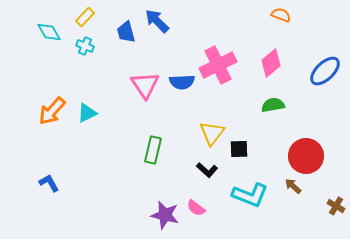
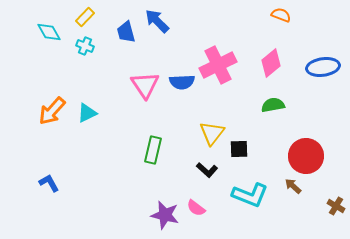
blue ellipse: moved 2 px left, 4 px up; rotated 36 degrees clockwise
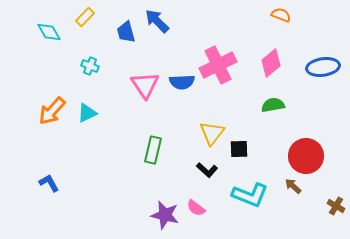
cyan cross: moved 5 px right, 20 px down
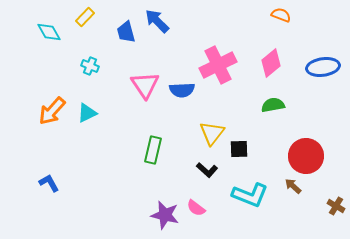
blue semicircle: moved 8 px down
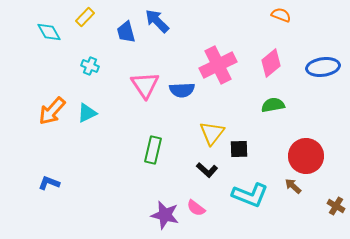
blue L-shape: rotated 40 degrees counterclockwise
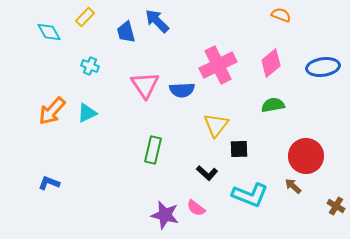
yellow triangle: moved 4 px right, 8 px up
black L-shape: moved 3 px down
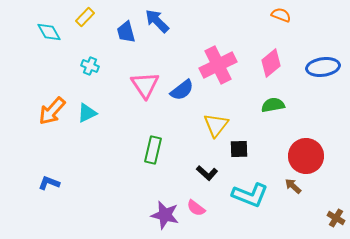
blue semicircle: rotated 35 degrees counterclockwise
brown cross: moved 12 px down
